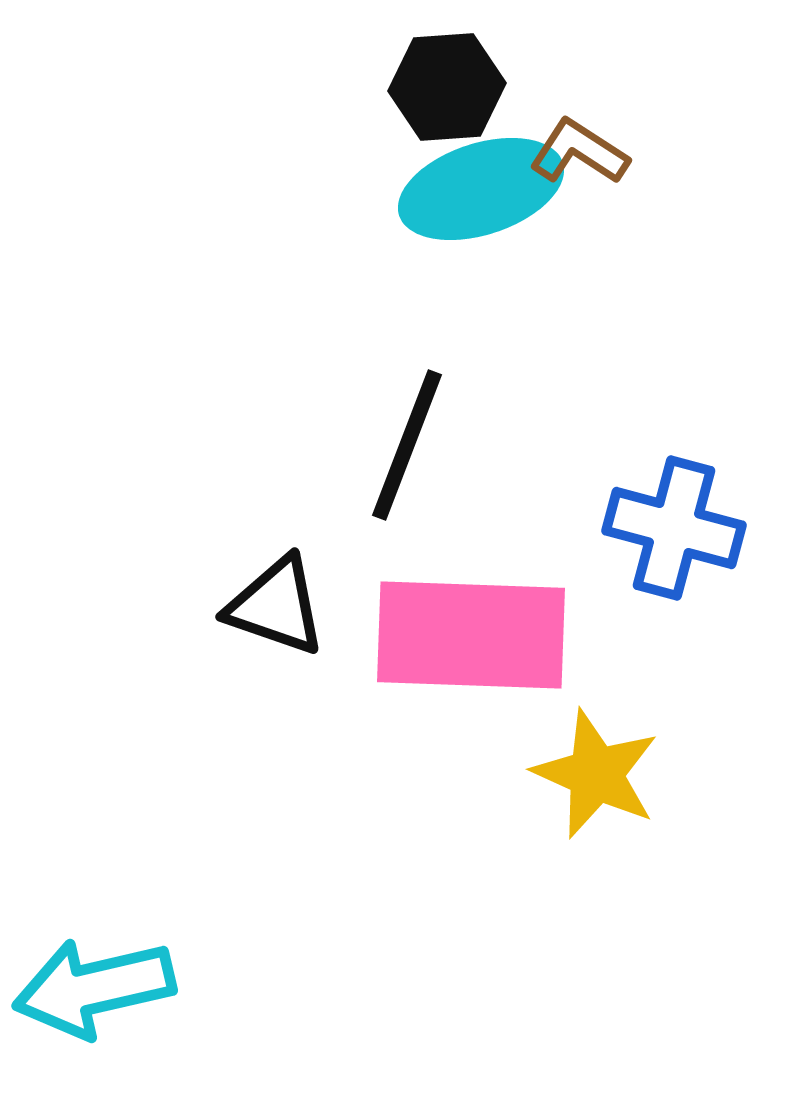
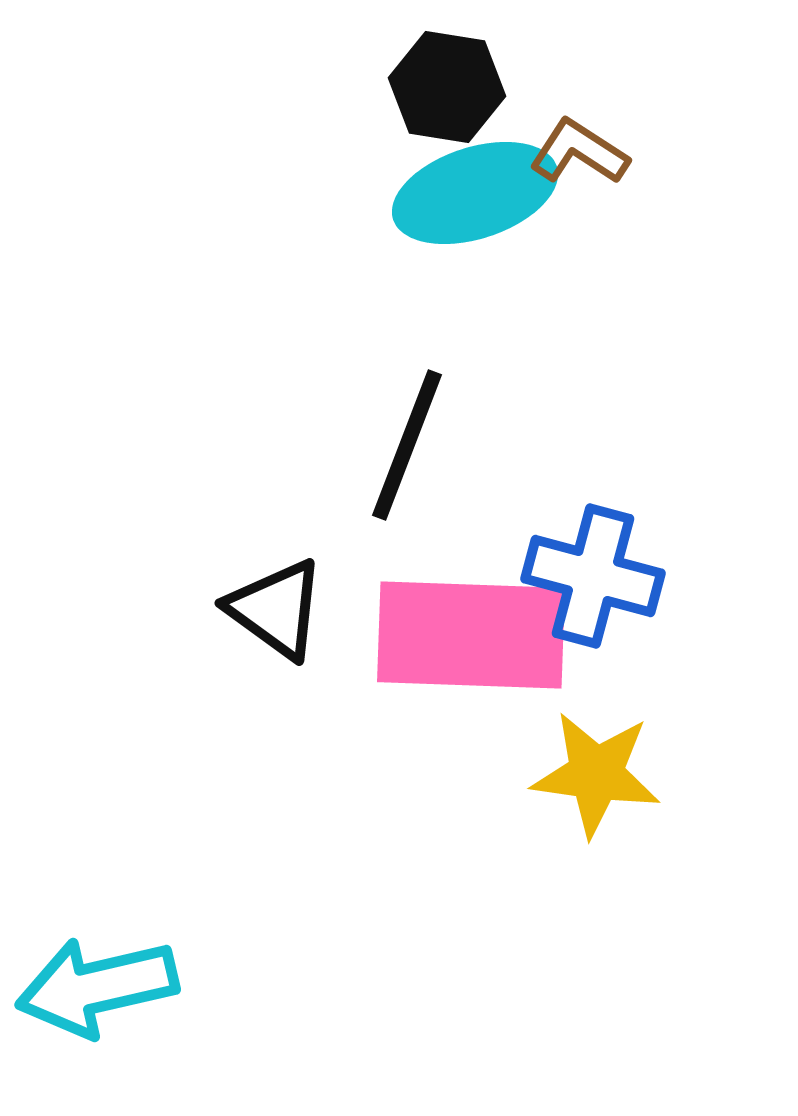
black hexagon: rotated 13 degrees clockwise
cyan ellipse: moved 6 px left, 4 px down
blue cross: moved 81 px left, 48 px down
black triangle: moved 3 px down; rotated 17 degrees clockwise
yellow star: rotated 16 degrees counterclockwise
cyan arrow: moved 3 px right, 1 px up
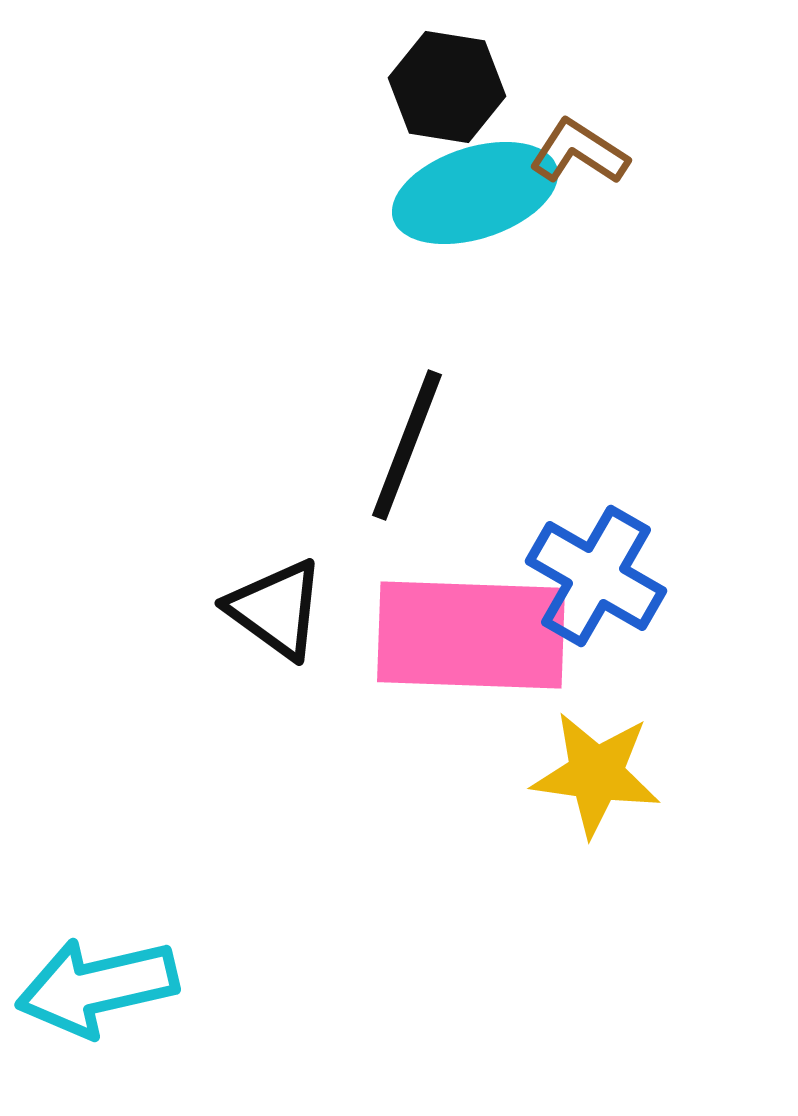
blue cross: moved 3 px right; rotated 15 degrees clockwise
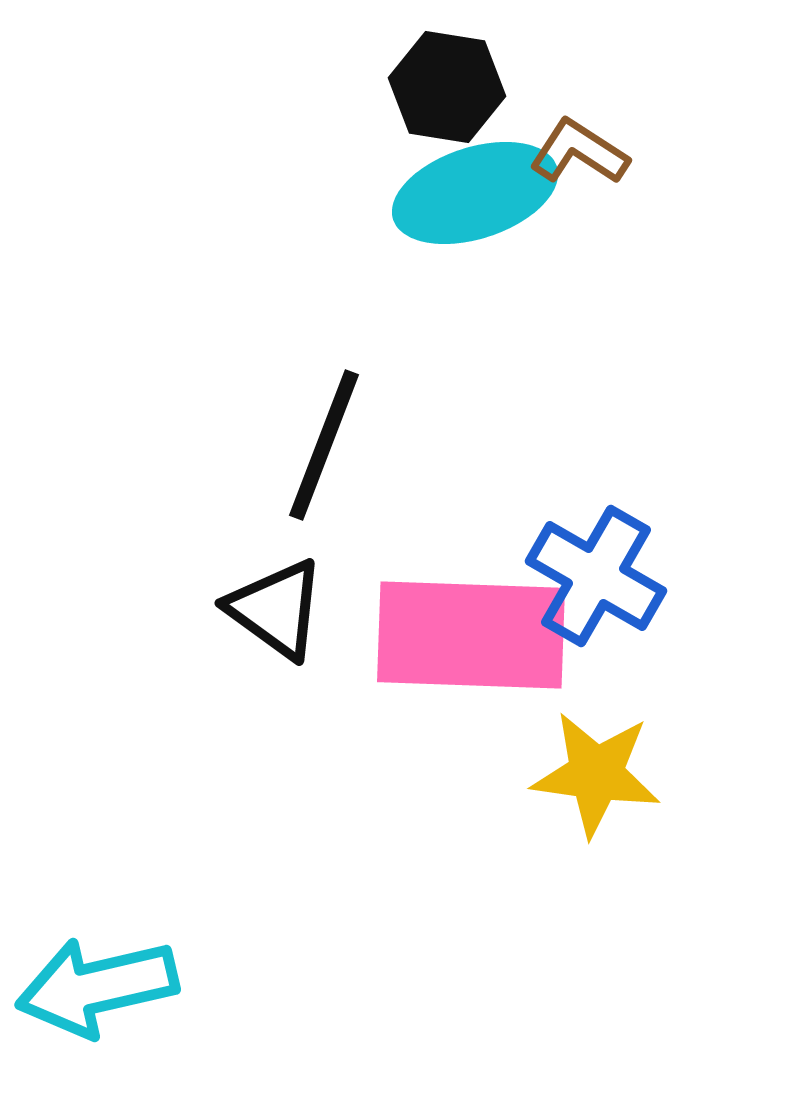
black line: moved 83 px left
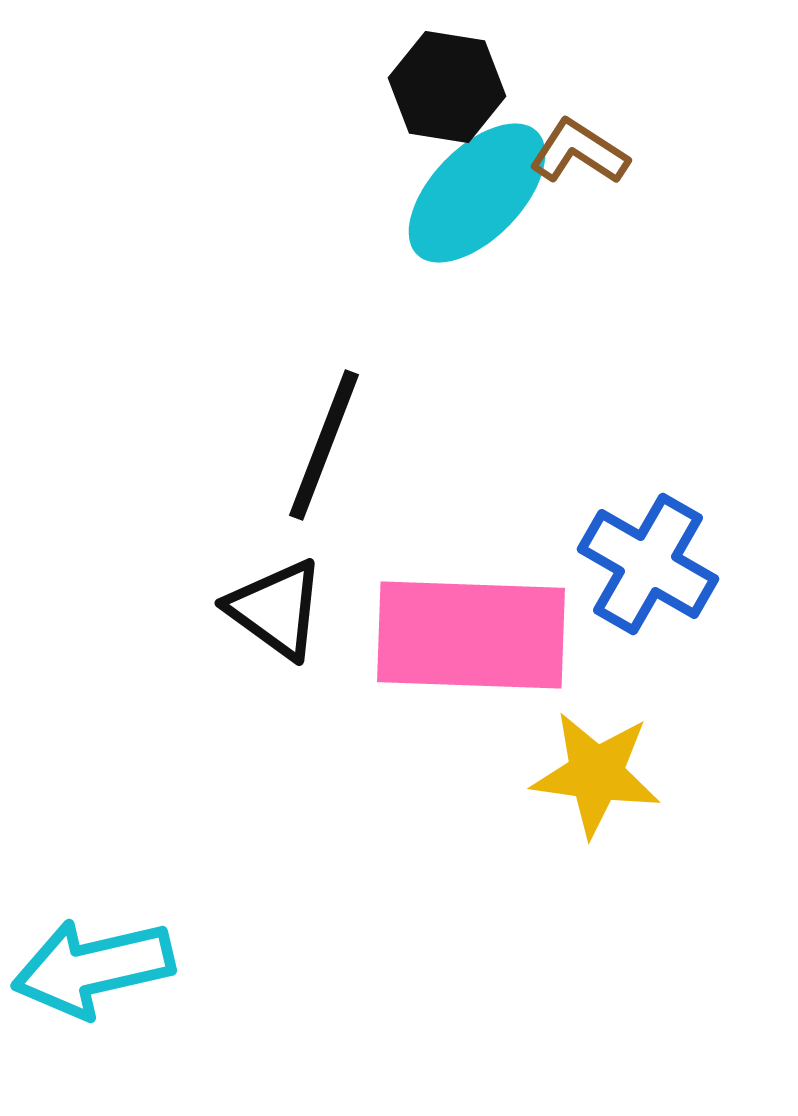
cyan ellipse: moved 2 px right; rotated 28 degrees counterclockwise
blue cross: moved 52 px right, 12 px up
cyan arrow: moved 4 px left, 19 px up
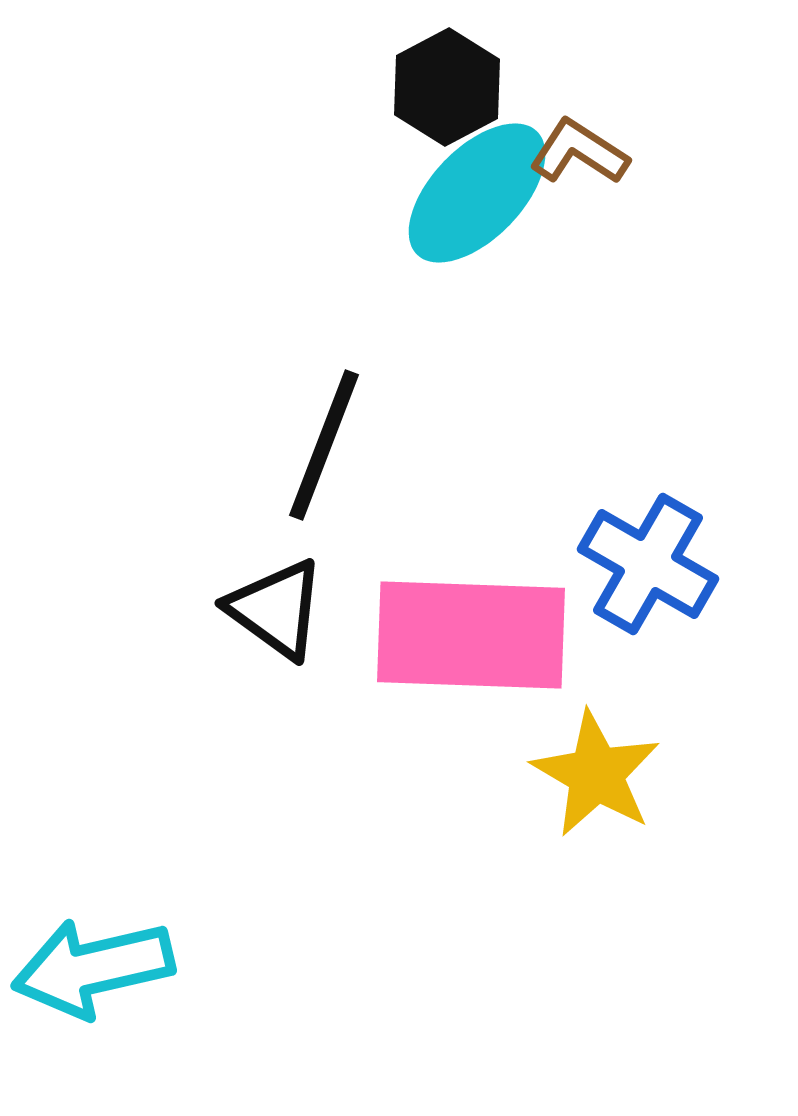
black hexagon: rotated 23 degrees clockwise
yellow star: rotated 22 degrees clockwise
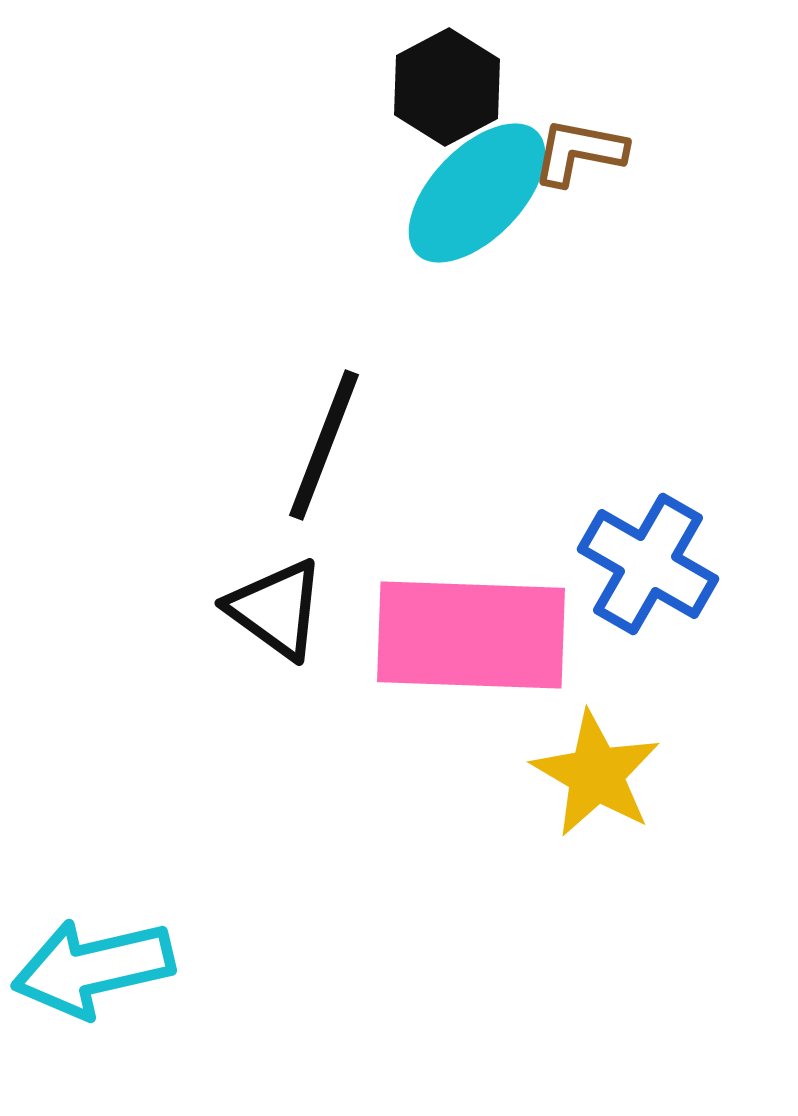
brown L-shape: rotated 22 degrees counterclockwise
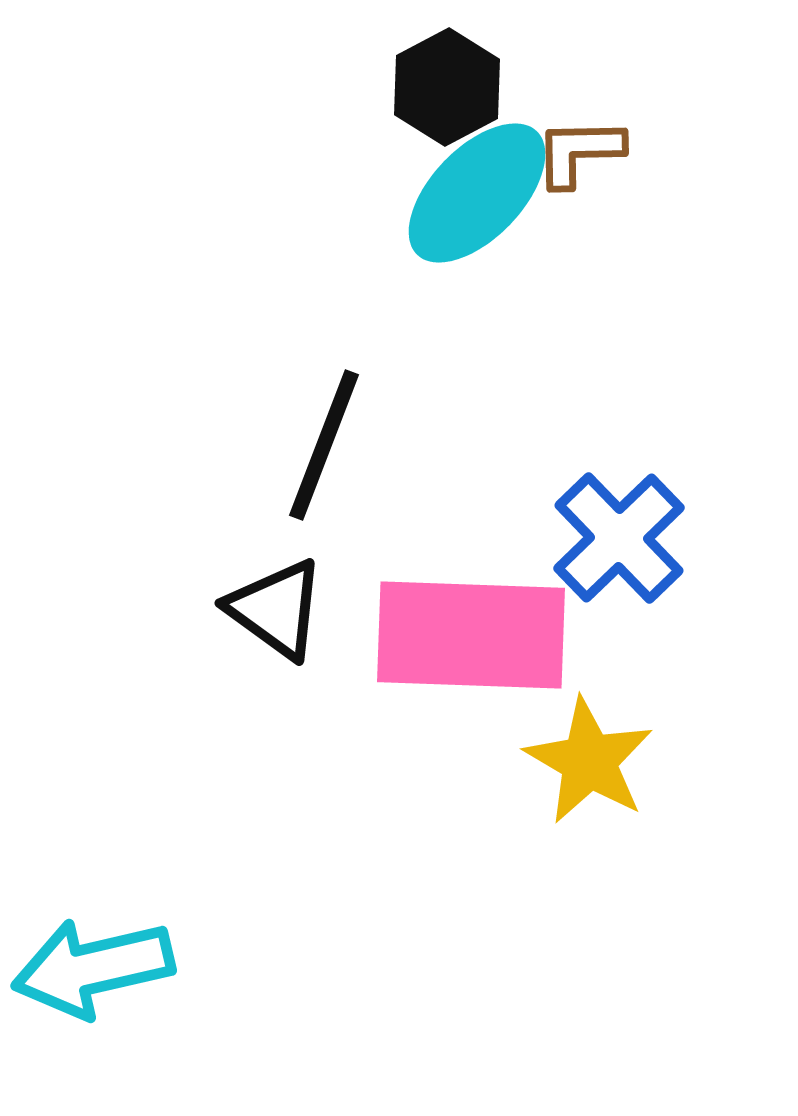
brown L-shape: rotated 12 degrees counterclockwise
blue cross: moved 29 px left, 26 px up; rotated 16 degrees clockwise
yellow star: moved 7 px left, 13 px up
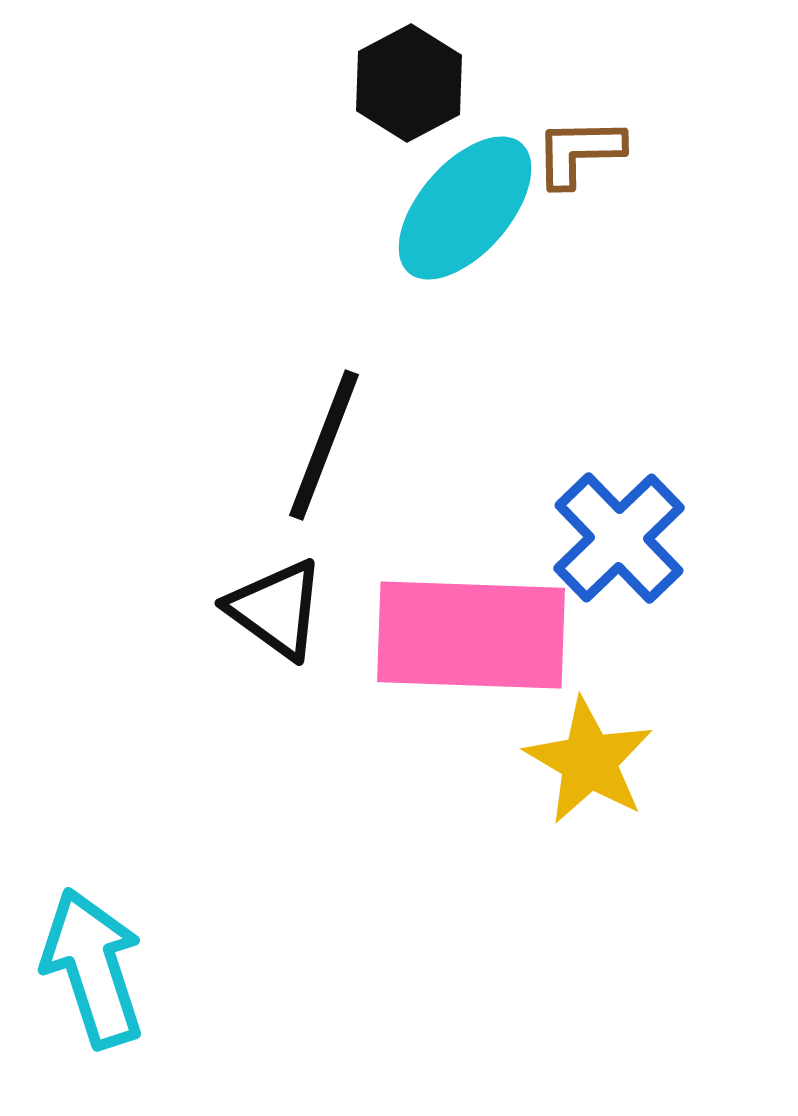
black hexagon: moved 38 px left, 4 px up
cyan ellipse: moved 12 px left, 15 px down; rotated 3 degrees counterclockwise
cyan arrow: rotated 85 degrees clockwise
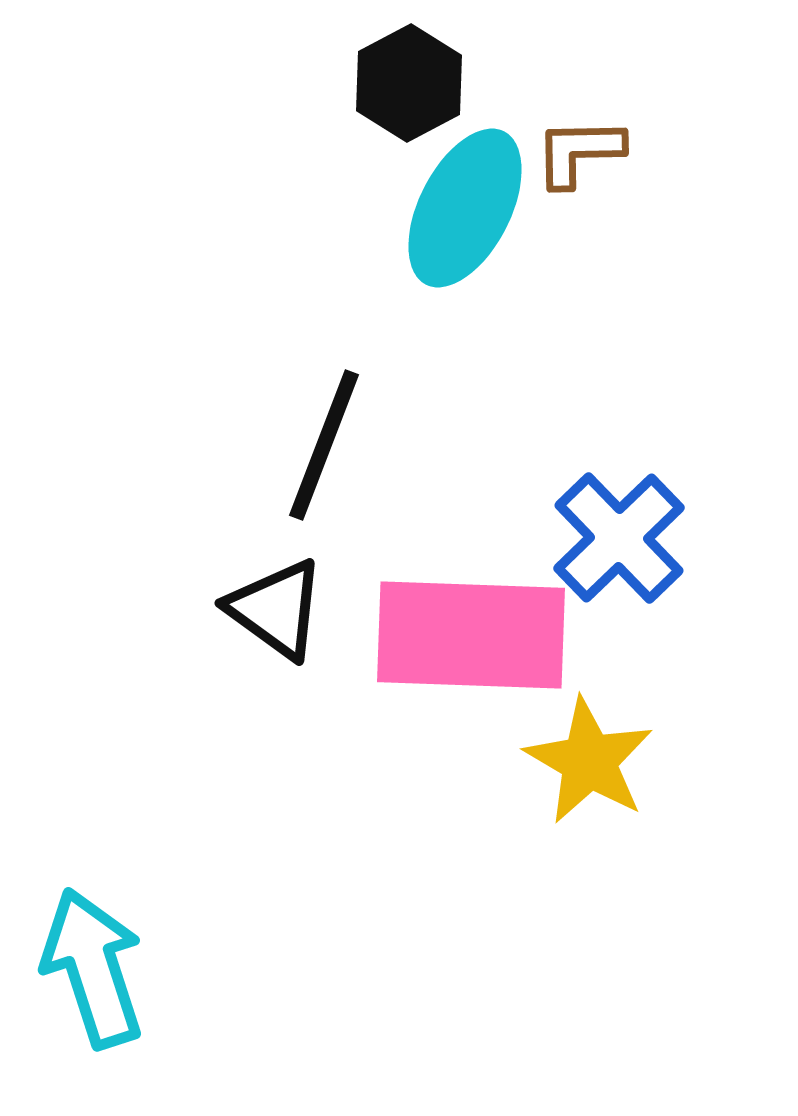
cyan ellipse: rotated 14 degrees counterclockwise
